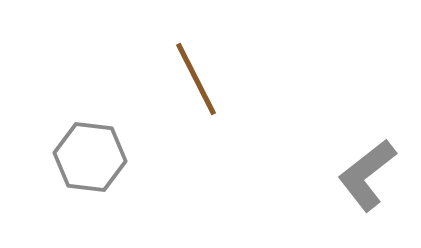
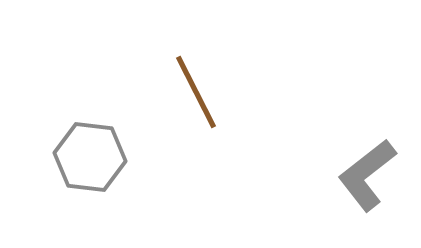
brown line: moved 13 px down
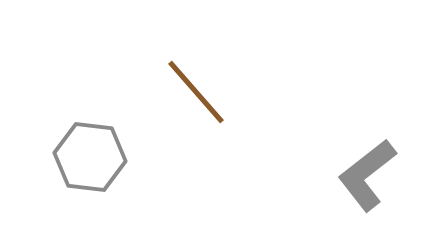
brown line: rotated 14 degrees counterclockwise
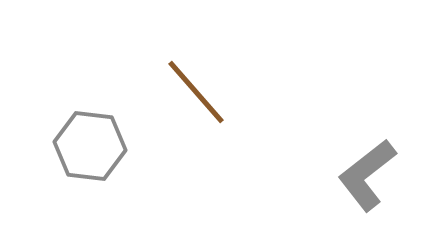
gray hexagon: moved 11 px up
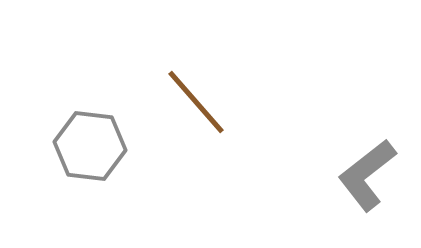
brown line: moved 10 px down
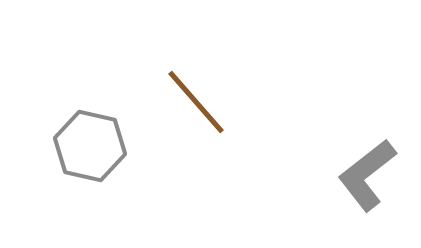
gray hexagon: rotated 6 degrees clockwise
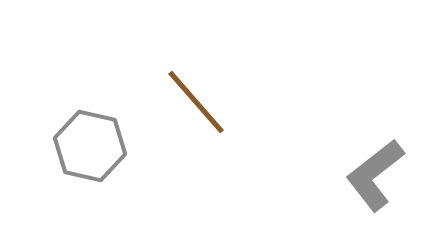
gray L-shape: moved 8 px right
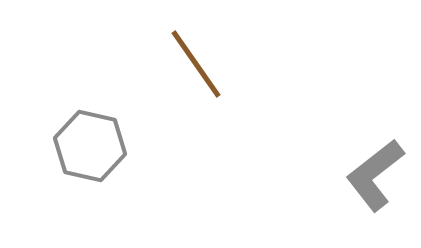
brown line: moved 38 px up; rotated 6 degrees clockwise
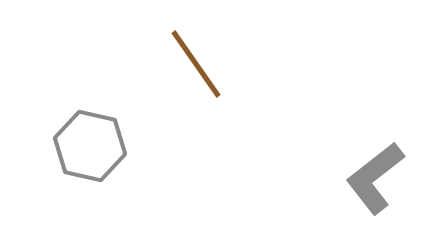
gray L-shape: moved 3 px down
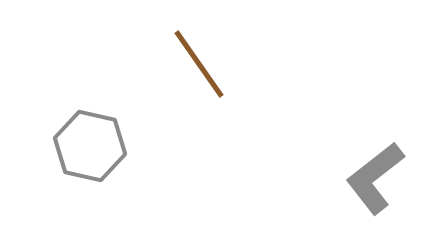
brown line: moved 3 px right
